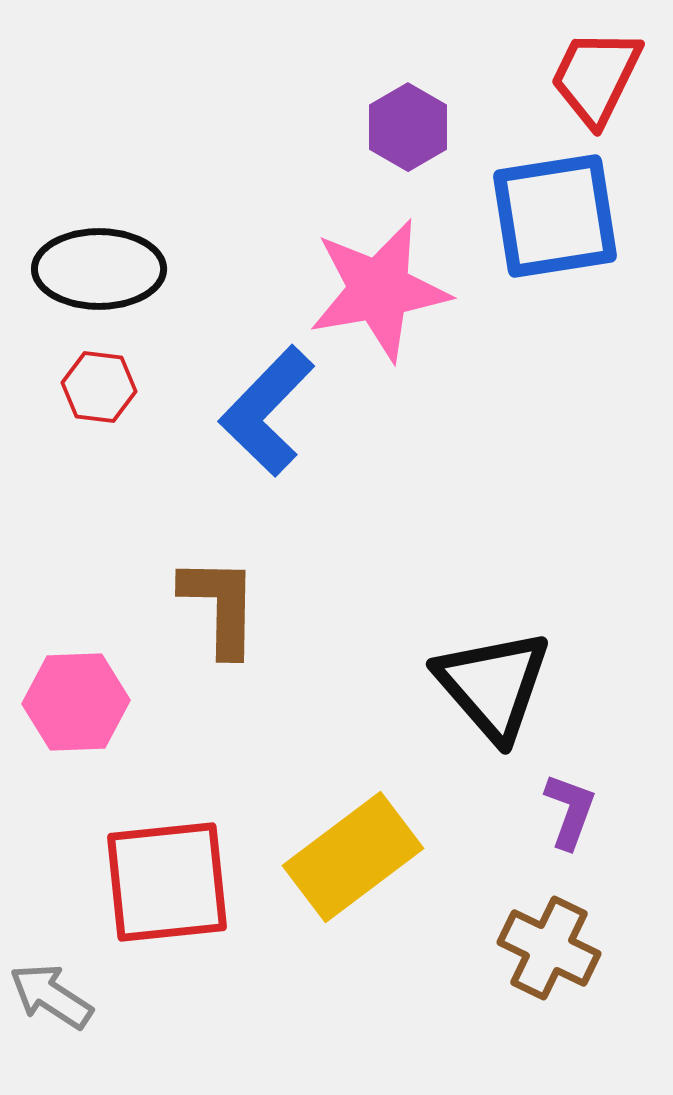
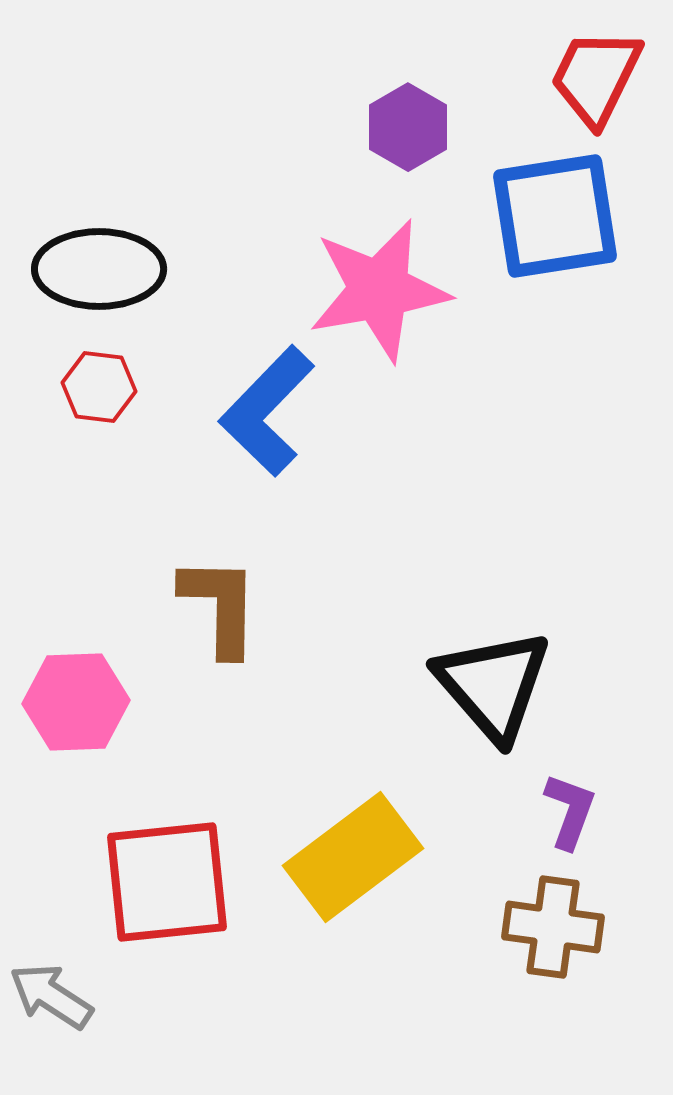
brown cross: moved 4 px right, 21 px up; rotated 18 degrees counterclockwise
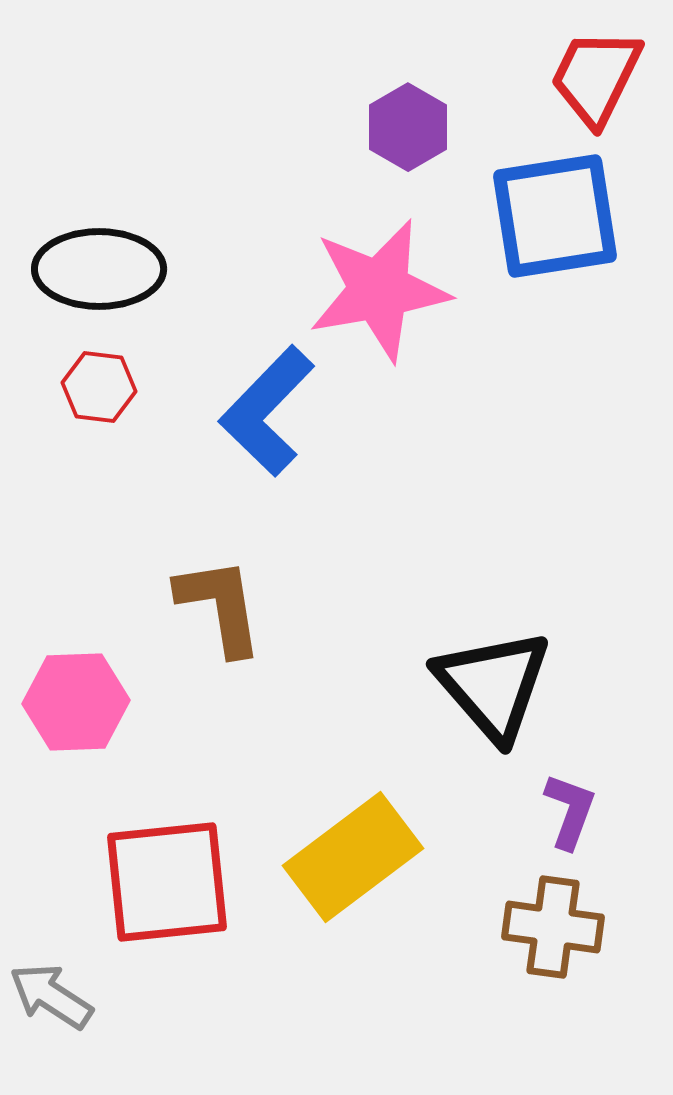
brown L-shape: rotated 10 degrees counterclockwise
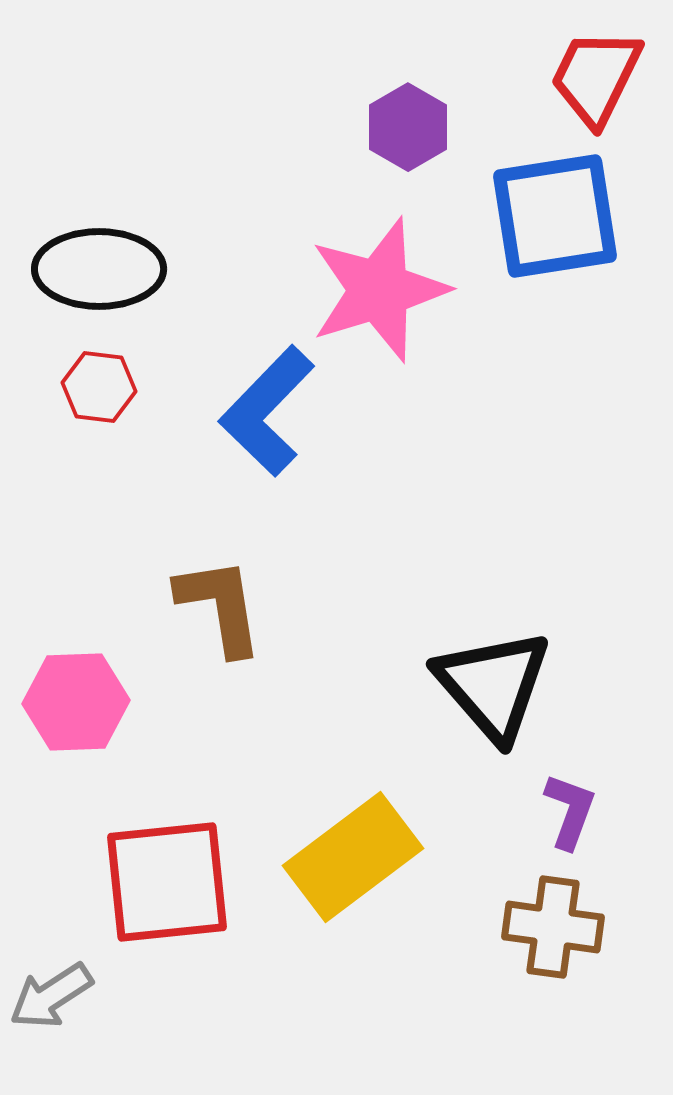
pink star: rotated 7 degrees counterclockwise
gray arrow: rotated 66 degrees counterclockwise
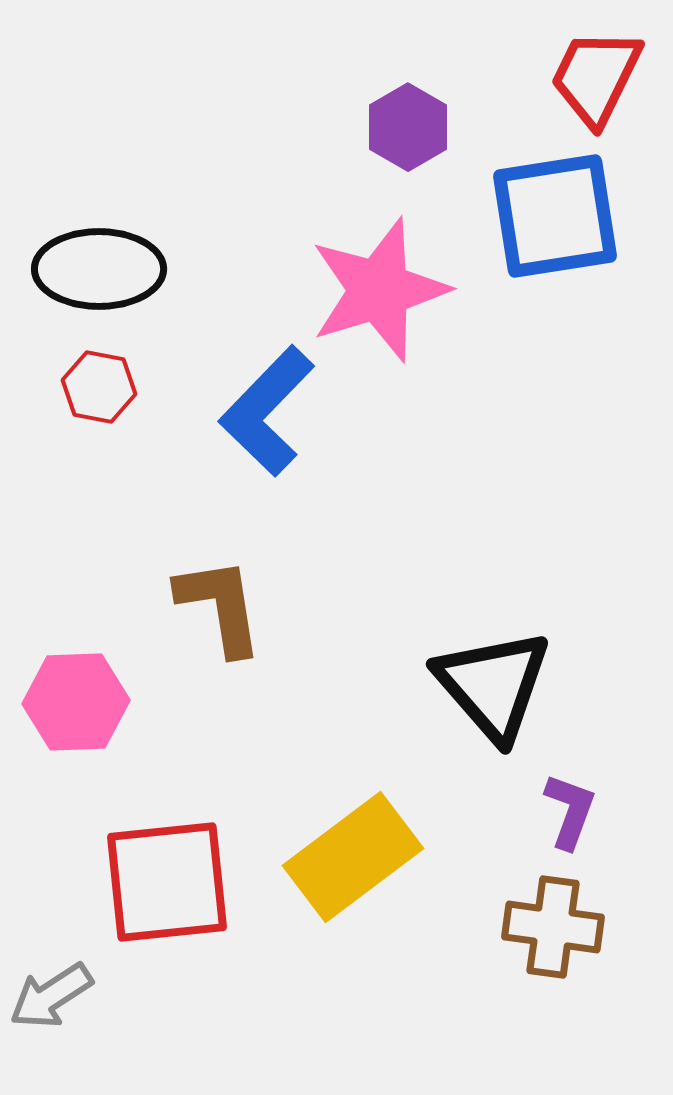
red hexagon: rotated 4 degrees clockwise
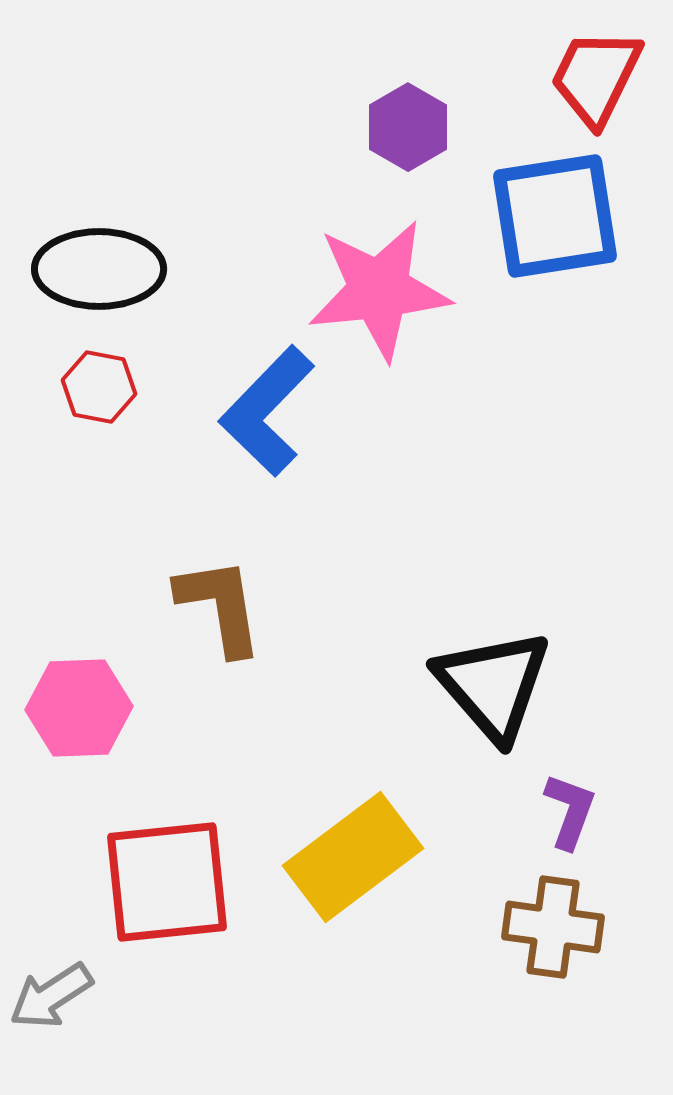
pink star: rotated 11 degrees clockwise
pink hexagon: moved 3 px right, 6 px down
